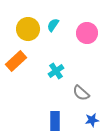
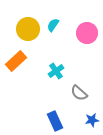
gray semicircle: moved 2 px left
blue rectangle: rotated 24 degrees counterclockwise
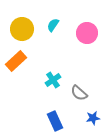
yellow circle: moved 6 px left
cyan cross: moved 3 px left, 9 px down
blue star: moved 1 px right, 2 px up
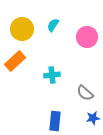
pink circle: moved 4 px down
orange rectangle: moved 1 px left
cyan cross: moved 1 px left, 5 px up; rotated 28 degrees clockwise
gray semicircle: moved 6 px right
blue rectangle: rotated 30 degrees clockwise
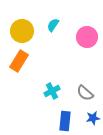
yellow circle: moved 2 px down
orange rectangle: moved 4 px right; rotated 15 degrees counterclockwise
cyan cross: moved 16 px down; rotated 21 degrees counterclockwise
blue rectangle: moved 10 px right
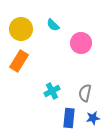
cyan semicircle: rotated 80 degrees counterclockwise
yellow circle: moved 1 px left, 2 px up
pink circle: moved 6 px left, 6 px down
gray semicircle: rotated 60 degrees clockwise
blue rectangle: moved 4 px right, 3 px up
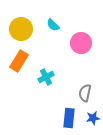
cyan cross: moved 6 px left, 14 px up
